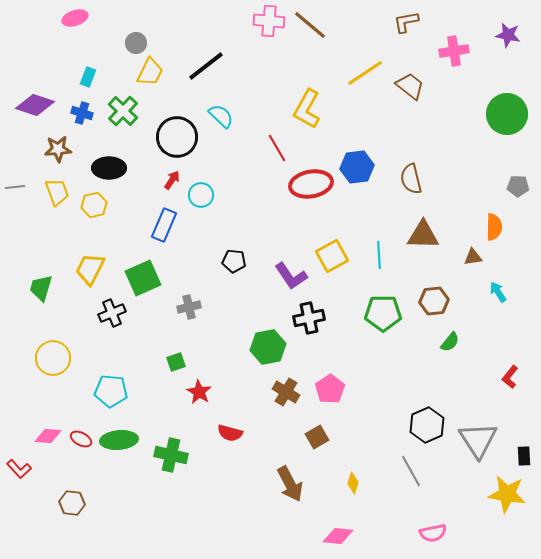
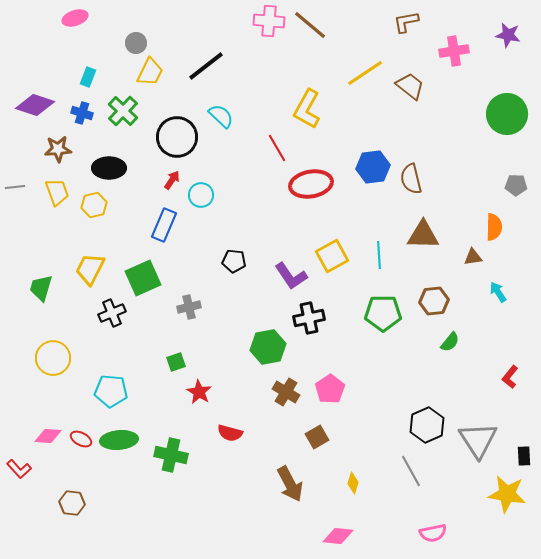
blue hexagon at (357, 167): moved 16 px right
gray pentagon at (518, 186): moved 2 px left, 1 px up
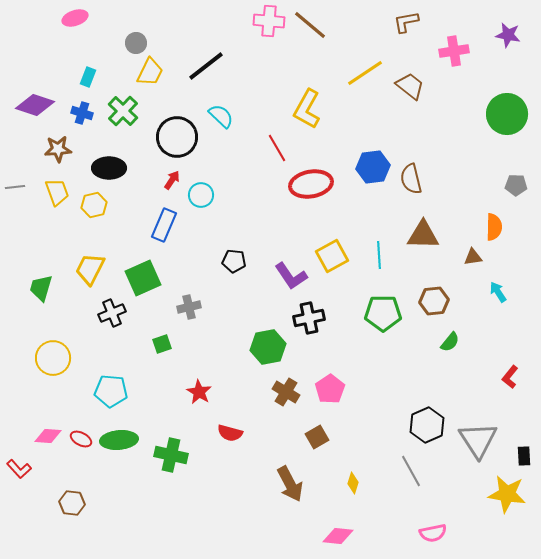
green square at (176, 362): moved 14 px left, 18 px up
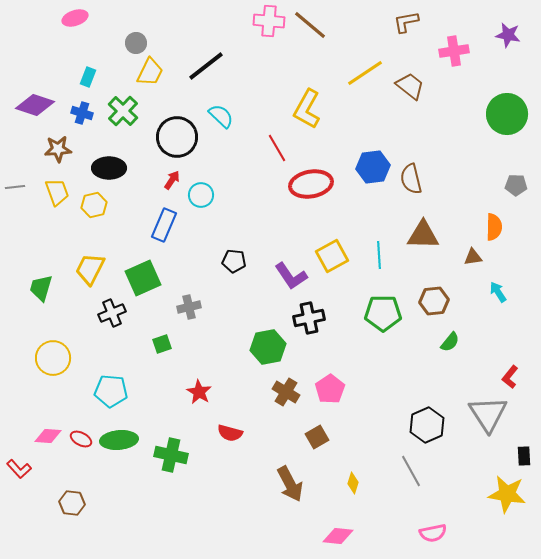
gray triangle at (478, 440): moved 10 px right, 26 px up
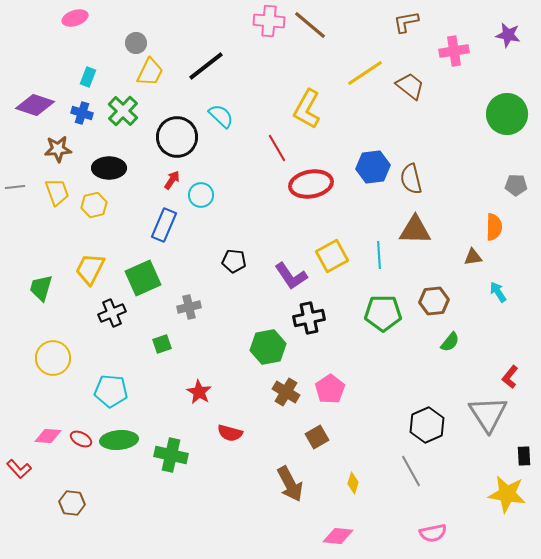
brown triangle at (423, 235): moved 8 px left, 5 px up
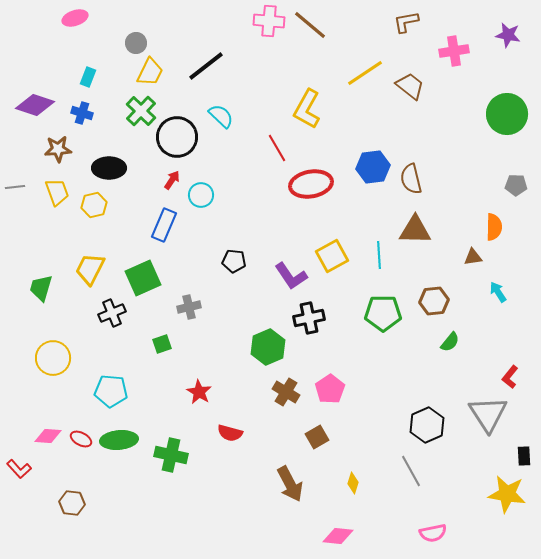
green cross at (123, 111): moved 18 px right
green hexagon at (268, 347): rotated 12 degrees counterclockwise
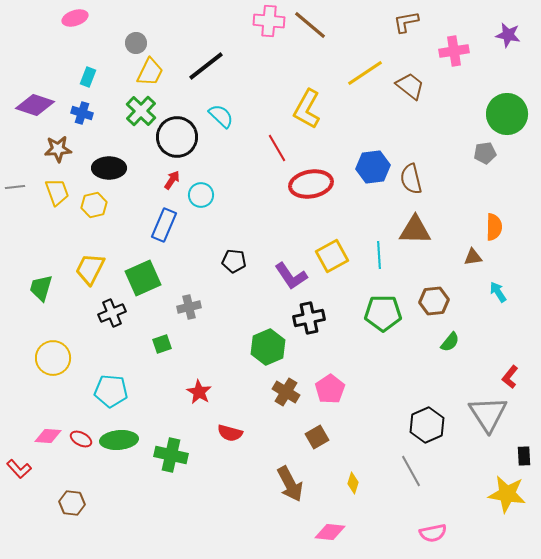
gray pentagon at (516, 185): moved 31 px left, 32 px up; rotated 10 degrees counterclockwise
pink diamond at (338, 536): moved 8 px left, 4 px up
